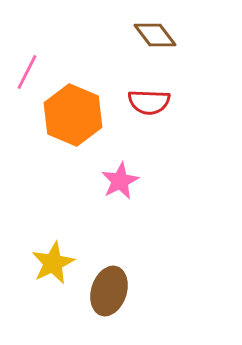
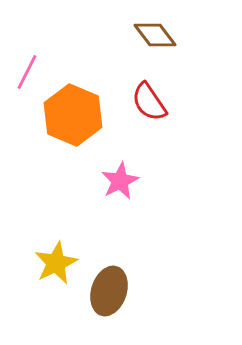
red semicircle: rotated 54 degrees clockwise
yellow star: moved 3 px right
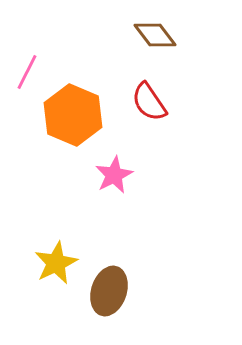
pink star: moved 6 px left, 6 px up
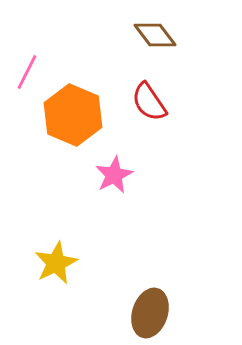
brown ellipse: moved 41 px right, 22 px down
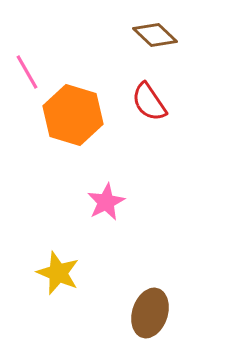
brown diamond: rotated 9 degrees counterclockwise
pink line: rotated 57 degrees counterclockwise
orange hexagon: rotated 6 degrees counterclockwise
pink star: moved 8 px left, 27 px down
yellow star: moved 2 px right, 10 px down; rotated 24 degrees counterclockwise
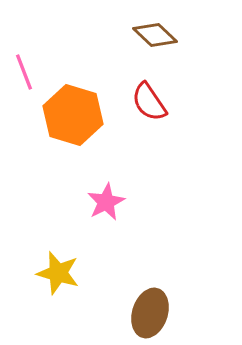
pink line: moved 3 px left; rotated 9 degrees clockwise
yellow star: rotated 6 degrees counterclockwise
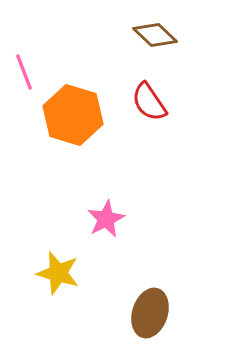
pink star: moved 17 px down
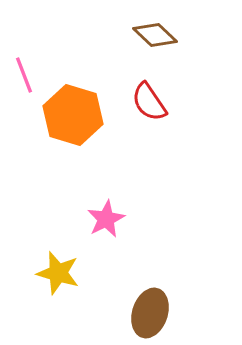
pink line: moved 3 px down
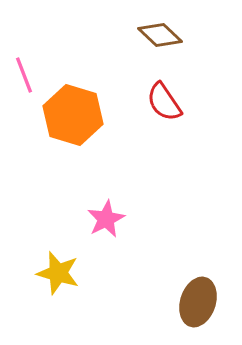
brown diamond: moved 5 px right
red semicircle: moved 15 px right
brown ellipse: moved 48 px right, 11 px up
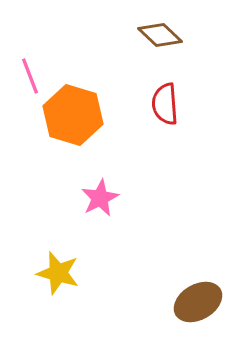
pink line: moved 6 px right, 1 px down
red semicircle: moved 1 px right, 2 px down; rotated 30 degrees clockwise
pink star: moved 6 px left, 21 px up
brown ellipse: rotated 42 degrees clockwise
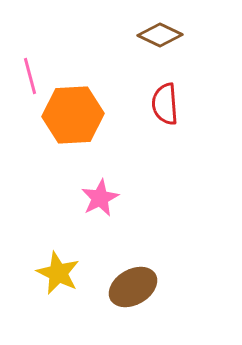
brown diamond: rotated 18 degrees counterclockwise
pink line: rotated 6 degrees clockwise
orange hexagon: rotated 20 degrees counterclockwise
yellow star: rotated 9 degrees clockwise
brown ellipse: moved 65 px left, 15 px up
